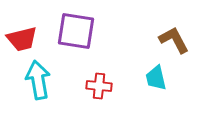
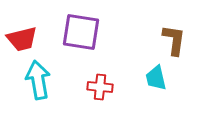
purple square: moved 5 px right, 1 px down
brown L-shape: rotated 36 degrees clockwise
red cross: moved 1 px right, 1 px down
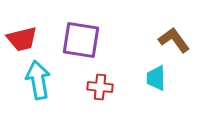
purple square: moved 8 px down
brown L-shape: rotated 44 degrees counterclockwise
cyan trapezoid: rotated 12 degrees clockwise
